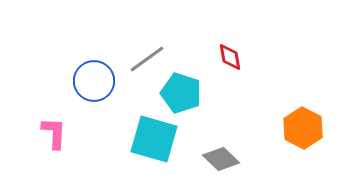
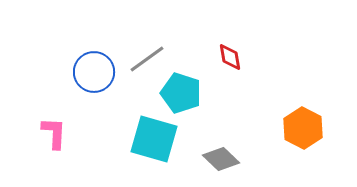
blue circle: moved 9 px up
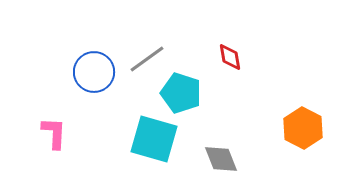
gray diamond: rotated 24 degrees clockwise
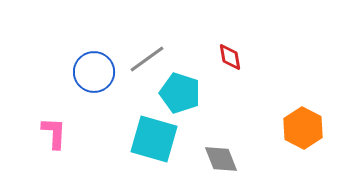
cyan pentagon: moved 1 px left
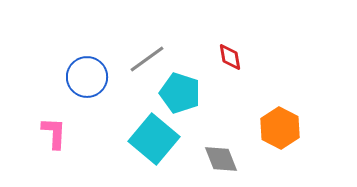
blue circle: moved 7 px left, 5 px down
orange hexagon: moved 23 px left
cyan square: rotated 24 degrees clockwise
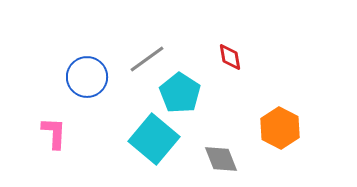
cyan pentagon: rotated 15 degrees clockwise
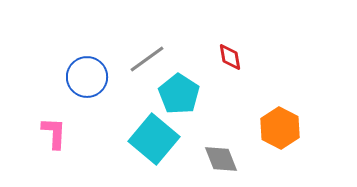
cyan pentagon: moved 1 px left, 1 px down
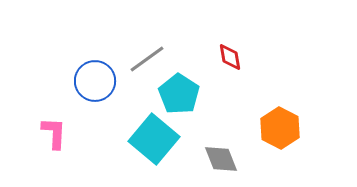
blue circle: moved 8 px right, 4 px down
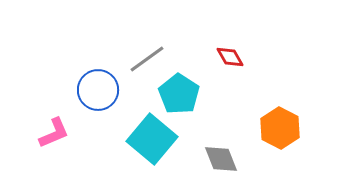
red diamond: rotated 20 degrees counterclockwise
blue circle: moved 3 px right, 9 px down
pink L-shape: rotated 64 degrees clockwise
cyan square: moved 2 px left
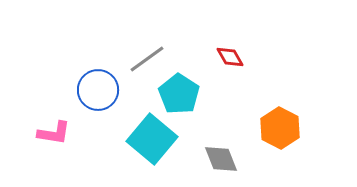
pink L-shape: rotated 32 degrees clockwise
